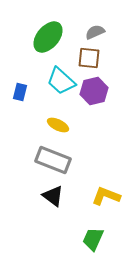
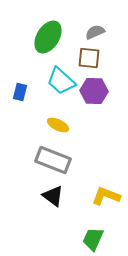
green ellipse: rotated 8 degrees counterclockwise
purple hexagon: rotated 16 degrees clockwise
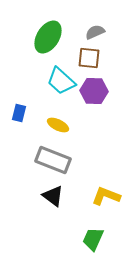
blue rectangle: moved 1 px left, 21 px down
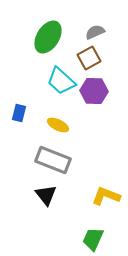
brown square: rotated 35 degrees counterclockwise
black triangle: moved 7 px left, 1 px up; rotated 15 degrees clockwise
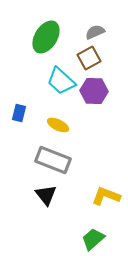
green ellipse: moved 2 px left
green trapezoid: rotated 25 degrees clockwise
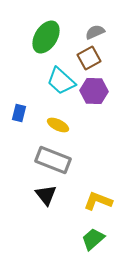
yellow L-shape: moved 8 px left, 5 px down
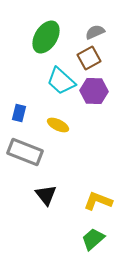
gray rectangle: moved 28 px left, 8 px up
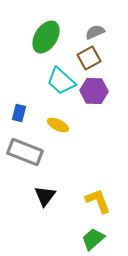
black triangle: moved 1 px left, 1 px down; rotated 15 degrees clockwise
yellow L-shape: rotated 48 degrees clockwise
